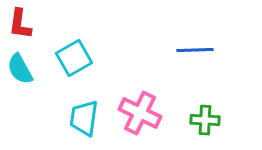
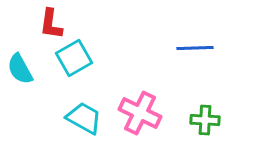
red L-shape: moved 31 px right
blue line: moved 2 px up
cyan trapezoid: rotated 111 degrees clockwise
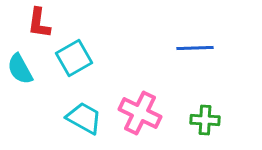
red L-shape: moved 12 px left, 1 px up
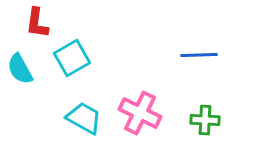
red L-shape: moved 2 px left
blue line: moved 4 px right, 7 px down
cyan square: moved 2 px left
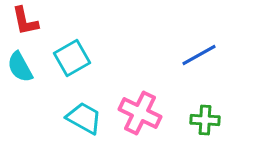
red L-shape: moved 12 px left, 2 px up; rotated 20 degrees counterclockwise
blue line: rotated 27 degrees counterclockwise
cyan semicircle: moved 2 px up
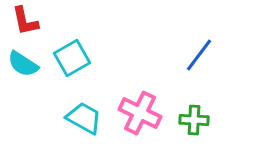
blue line: rotated 24 degrees counterclockwise
cyan semicircle: moved 3 px right, 3 px up; rotated 28 degrees counterclockwise
green cross: moved 11 px left
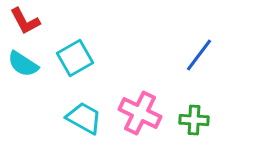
red L-shape: rotated 16 degrees counterclockwise
cyan square: moved 3 px right
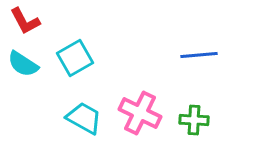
blue line: rotated 48 degrees clockwise
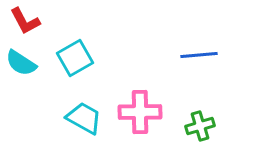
cyan semicircle: moved 2 px left, 1 px up
pink cross: moved 1 px up; rotated 27 degrees counterclockwise
green cross: moved 6 px right, 6 px down; rotated 20 degrees counterclockwise
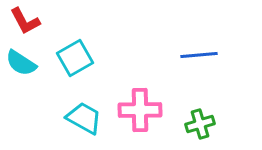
pink cross: moved 2 px up
green cross: moved 2 px up
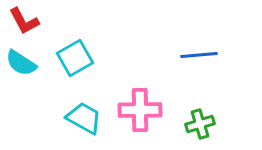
red L-shape: moved 1 px left
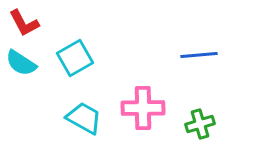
red L-shape: moved 2 px down
pink cross: moved 3 px right, 2 px up
